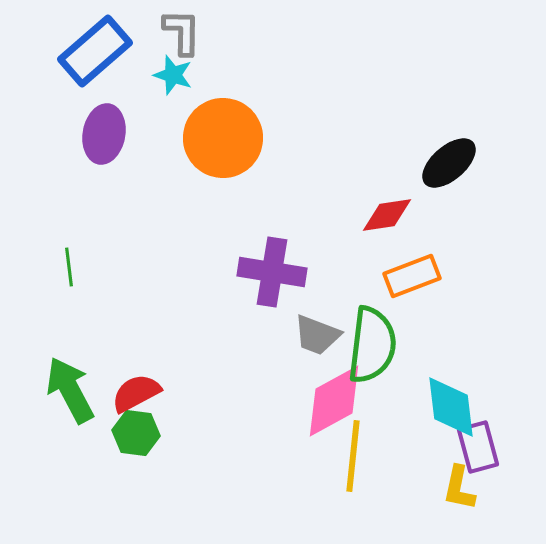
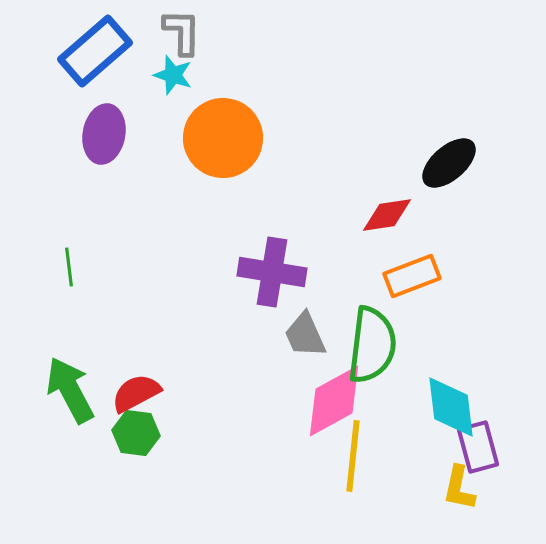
gray trapezoid: moved 12 px left; rotated 45 degrees clockwise
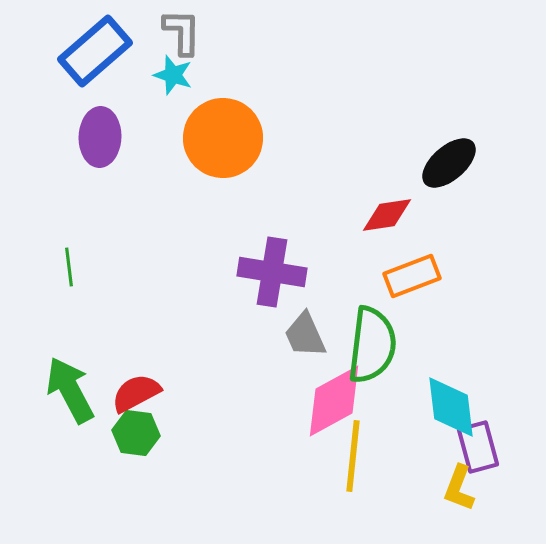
purple ellipse: moved 4 px left, 3 px down; rotated 8 degrees counterclockwise
yellow L-shape: rotated 9 degrees clockwise
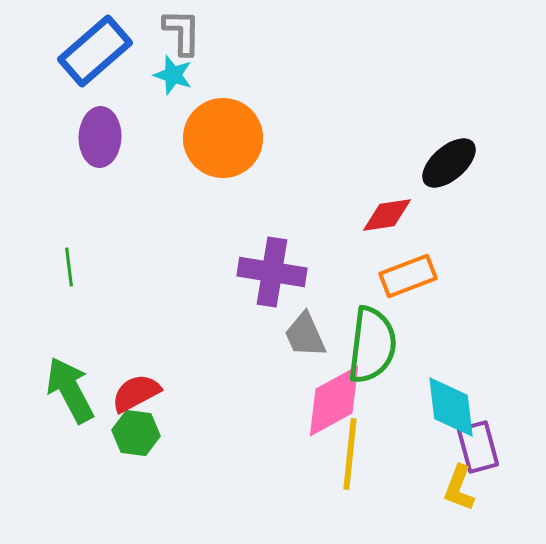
orange rectangle: moved 4 px left
yellow line: moved 3 px left, 2 px up
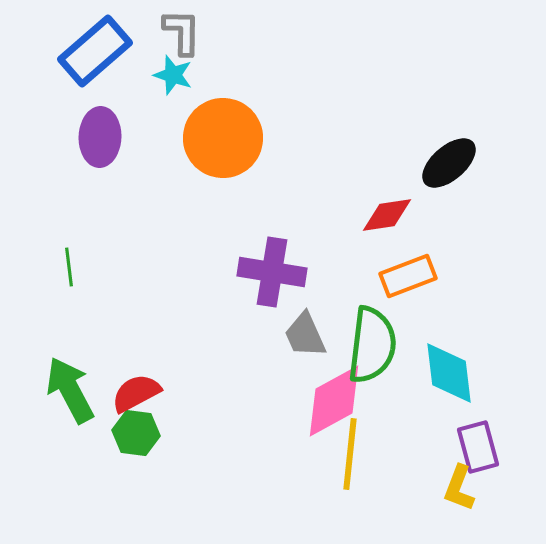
cyan diamond: moved 2 px left, 34 px up
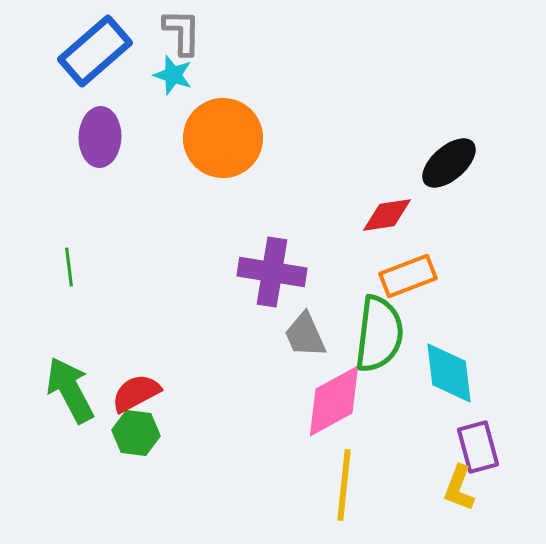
green semicircle: moved 7 px right, 11 px up
yellow line: moved 6 px left, 31 px down
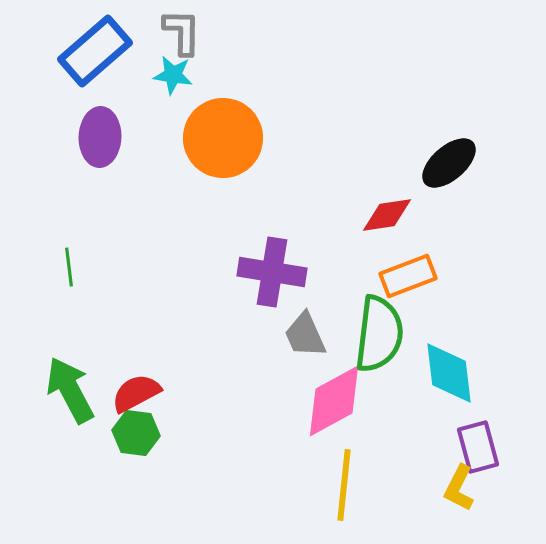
cyan star: rotated 9 degrees counterclockwise
yellow L-shape: rotated 6 degrees clockwise
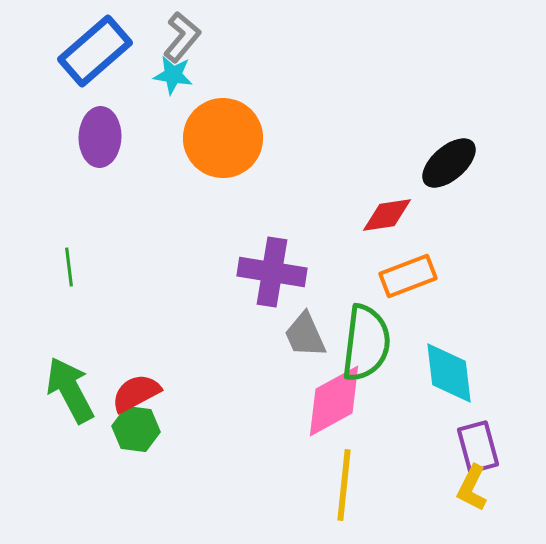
gray L-shape: moved 5 px down; rotated 39 degrees clockwise
green semicircle: moved 13 px left, 9 px down
green hexagon: moved 4 px up
yellow L-shape: moved 13 px right
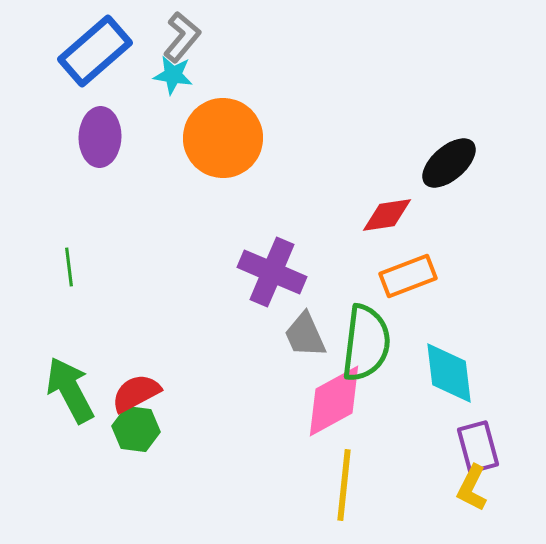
purple cross: rotated 14 degrees clockwise
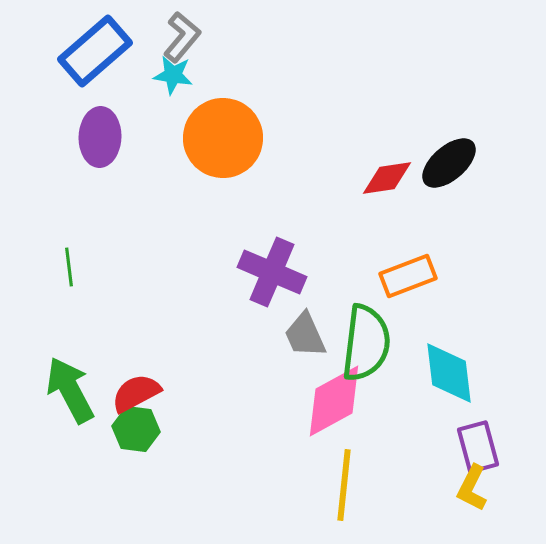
red diamond: moved 37 px up
